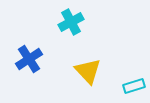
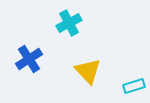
cyan cross: moved 2 px left, 1 px down
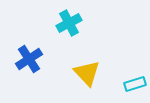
yellow triangle: moved 1 px left, 2 px down
cyan rectangle: moved 1 px right, 2 px up
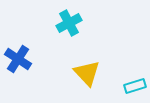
blue cross: moved 11 px left; rotated 24 degrees counterclockwise
cyan rectangle: moved 2 px down
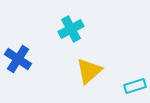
cyan cross: moved 2 px right, 6 px down
yellow triangle: moved 2 px right, 2 px up; rotated 32 degrees clockwise
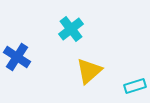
cyan cross: rotated 10 degrees counterclockwise
blue cross: moved 1 px left, 2 px up
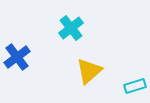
cyan cross: moved 1 px up
blue cross: rotated 20 degrees clockwise
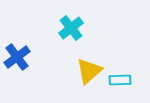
cyan rectangle: moved 15 px left, 6 px up; rotated 15 degrees clockwise
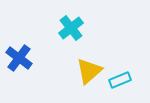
blue cross: moved 2 px right, 1 px down; rotated 16 degrees counterclockwise
cyan rectangle: rotated 20 degrees counterclockwise
